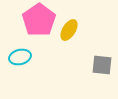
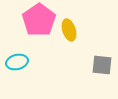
yellow ellipse: rotated 50 degrees counterclockwise
cyan ellipse: moved 3 px left, 5 px down
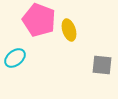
pink pentagon: rotated 16 degrees counterclockwise
cyan ellipse: moved 2 px left, 4 px up; rotated 25 degrees counterclockwise
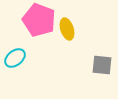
yellow ellipse: moved 2 px left, 1 px up
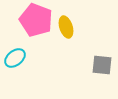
pink pentagon: moved 3 px left
yellow ellipse: moved 1 px left, 2 px up
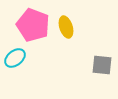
pink pentagon: moved 3 px left, 5 px down
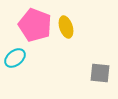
pink pentagon: moved 2 px right
gray square: moved 2 px left, 8 px down
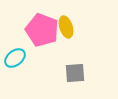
pink pentagon: moved 7 px right, 5 px down
gray square: moved 25 px left; rotated 10 degrees counterclockwise
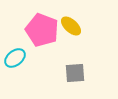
yellow ellipse: moved 5 px right, 1 px up; rotated 30 degrees counterclockwise
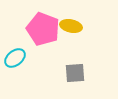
yellow ellipse: rotated 30 degrees counterclockwise
pink pentagon: moved 1 px right, 1 px up
